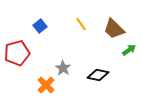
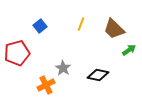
yellow line: rotated 56 degrees clockwise
orange cross: rotated 18 degrees clockwise
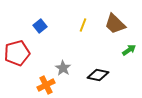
yellow line: moved 2 px right, 1 px down
brown trapezoid: moved 1 px right, 5 px up
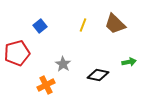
green arrow: moved 12 px down; rotated 24 degrees clockwise
gray star: moved 4 px up
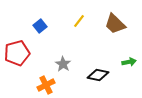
yellow line: moved 4 px left, 4 px up; rotated 16 degrees clockwise
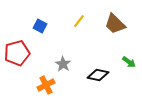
blue square: rotated 24 degrees counterclockwise
green arrow: rotated 48 degrees clockwise
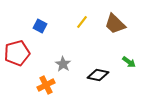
yellow line: moved 3 px right, 1 px down
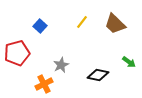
blue square: rotated 16 degrees clockwise
gray star: moved 2 px left, 1 px down; rotated 14 degrees clockwise
orange cross: moved 2 px left, 1 px up
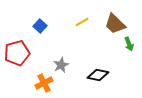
yellow line: rotated 24 degrees clockwise
green arrow: moved 18 px up; rotated 32 degrees clockwise
orange cross: moved 1 px up
